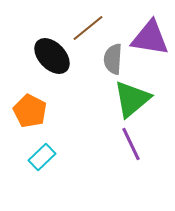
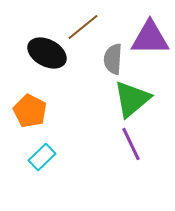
brown line: moved 5 px left, 1 px up
purple triangle: rotated 9 degrees counterclockwise
black ellipse: moved 5 px left, 3 px up; rotated 18 degrees counterclockwise
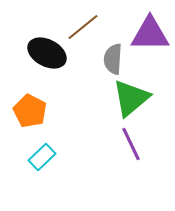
purple triangle: moved 4 px up
green triangle: moved 1 px left, 1 px up
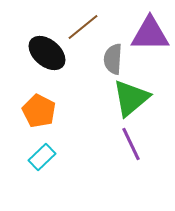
black ellipse: rotated 12 degrees clockwise
orange pentagon: moved 9 px right
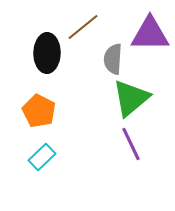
black ellipse: rotated 51 degrees clockwise
